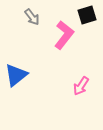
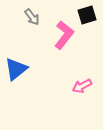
blue triangle: moved 6 px up
pink arrow: moved 1 px right; rotated 30 degrees clockwise
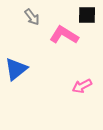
black square: rotated 18 degrees clockwise
pink L-shape: rotated 96 degrees counterclockwise
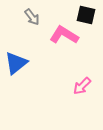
black square: moved 1 px left; rotated 12 degrees clockwise
blue triangle: moved 6 px up
pink arrow: rotated 18 degrees counterclockwise
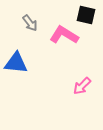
gray arrow: moved 2 px left, 6 px down
blue triangle: rotated 45 degrees clockwise
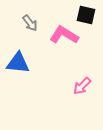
blue triangle: moved 2 px right
